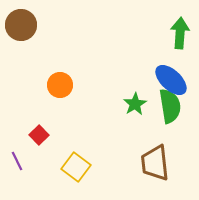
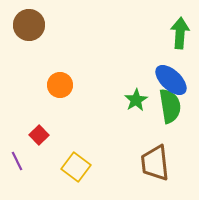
brown circle: moved 8 px right
green star: moved 1 px right, 4 px up
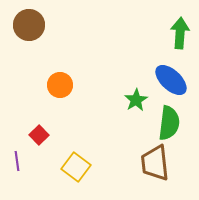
green semicircle: moved 1 px left, 17 px down; rotated 16 degrees clockwise
purple line: rotated 18 degrees clockwise
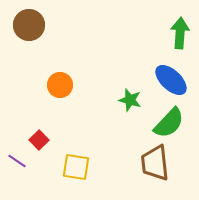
green star: moved 6 px left; rotated 25 degrees counterclockwise
green semicircle: rotated 36 degrees clockwise
red square: moved 5 px down
purple line: rotated 48 degrees counterclockwise
yellow square: rotated 28 degrees counterclockwise
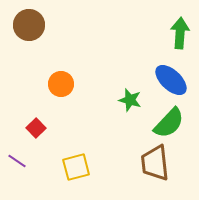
orange circle: moved 1 px right, 1 px up
red square: moved 3 px left, 12 px up
yellow square: rotated 24 degrees counterclockwise
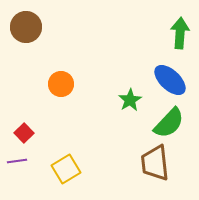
brown circle: moved 3 px left, 2 px down
blue ellipse: moved 1 px left
green star: rotated 25 degrees clockwise
red square: moved 12 px left, 5 px down
purple line: rotated 42 degrees counterclockwise
yellow square: moved 10 px left, 2 px down; rotated 16 degrees counterclockwise
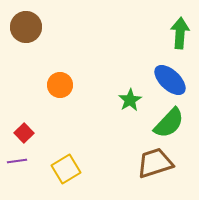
orange circle: moved 1 px left, 1 px down
brown trapezoid: rotated 78 degrees clockwise
